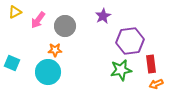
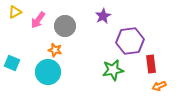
orange star: rotated 16 degrees clockwise
green star: moved 8 px left
orange arrow: moved 3 px right, 2 px down
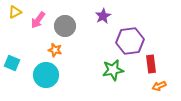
cyan circle: moved 2 px left, 3 px down
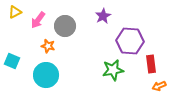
purple hexagon: rotated 12 degrees clockwise
orange star: moved 7 px left, 4 px up
cyan square: moved 2 px up
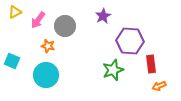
green star: rotated 10 degrees counterclockwise
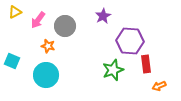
red rectangle: moved 5 px left
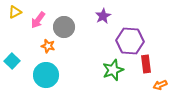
gray circle: moved 1 px left, 1 px down
cyan square: rotated 21 degrees clockwise
orange arrow: moved 1 px right, 1 px up
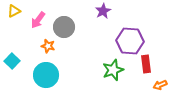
yellow triangle: moved 1 px left, 1 px up
purple star: moved 5 px up
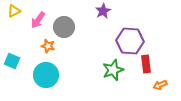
cyan square: rotated 21 degrees counterclockwise
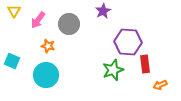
yellow triangle: rotated 32 degrees counterclockwise
gray circle: moved 5 px right, 3 px up
purple hexagon: moved 2 px left, 1 px down
red rectangle: moved 1 px left
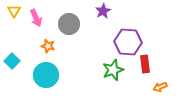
pink arrow: moved 2 px left, 2 px up; rotated 60 degrees counterclockwise
cyan square: rotated 21 degrees clockwise
orange arrow: moved 2 px down
